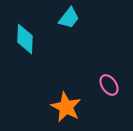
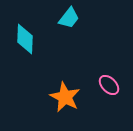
pink ellipse: rotated 10 degrees counterclockwise
orange star: moved 1 px left, 10 px up
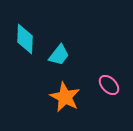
cyan trapezoid: moved 10 px left, 37 px down
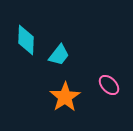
cyan diamond: moved 1 px right, 1 px down
orange star: rotated 12 degrees clockwise
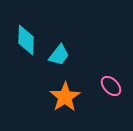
pink ellipse: moved 2 px right, 1 px down
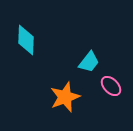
cyan trapezoid: moved 30 px right, 7 px down
orange star: rotated 12 degrees clockwise
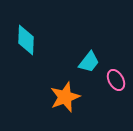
pink ellipse: moved 5 px right, 6 px up; rotated 15 degrees clockwise
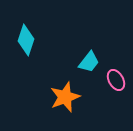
cyan diamond: rotated 16 degrees clockwise
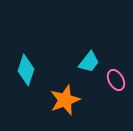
cyan diamond: moved 30 px down
orange star: moved 3 px down
